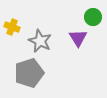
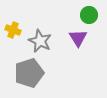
green circle: moved 4 px left, 2 px up
yellow cross: moved 1 px right, 3 px down
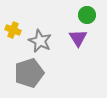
green circle: moved 2 px left
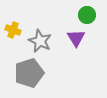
purple triangle: moved 2 px left
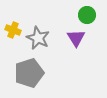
gray star: moved 2 px left, 3 px up
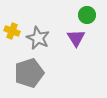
yellow cross: moved 1 px left, 1 px down
